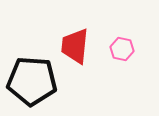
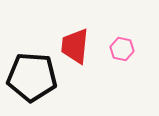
black pentagon: moved 4 px up
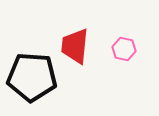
pink hexagon: moved 2 px right
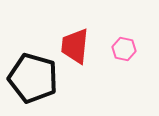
black pentagon: moved 1 px right, 1 px down; rotated 12 degrees clockwise
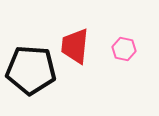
black pentagon: moved 2 px left, 8 px up; rotated 12 degrees counterclockwise
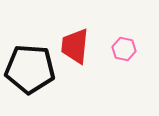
black pentagon: moved 1 px left, 1 px up
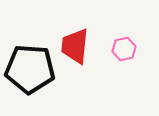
pink hexagon: rotated 25 degrees counterclockwise
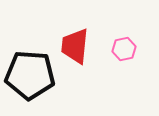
black pentagon: moved 6 px down
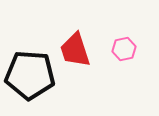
red trapezoid: moved 4 px down; rotated 24 degrees counterclockwise
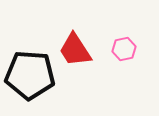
red trapezoid: rotated 15 degrees counterclockwise
